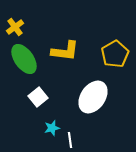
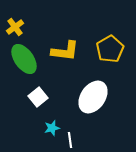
yellow pentagon: moved 5 px left, 5 px up
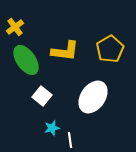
green ellipse: moved 2 px right, 1 px down
white square: moved 4 px right, 1 px up; rotated 12 degrees counterclockwise
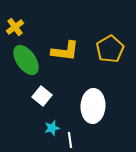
white ellipse: moved 9 px down; rotated 32 degrees counterclockwise
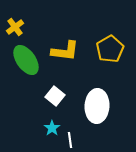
white square: moved 13 px right
white ellipse: moved 4 px right
cyan star: rotated 21 degrees counterclockwise
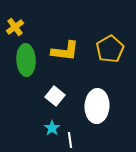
green ellipse: rotated 32 degrees clockwise
